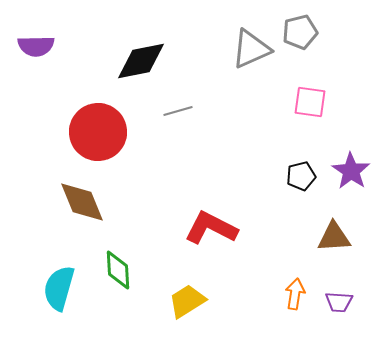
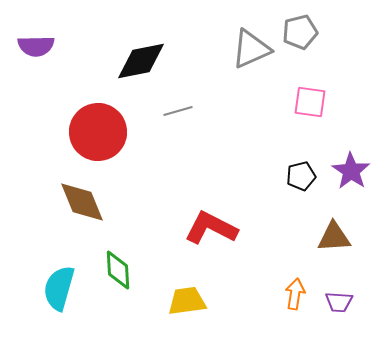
yellow trapezoid: rotated 24 degrees clockwise
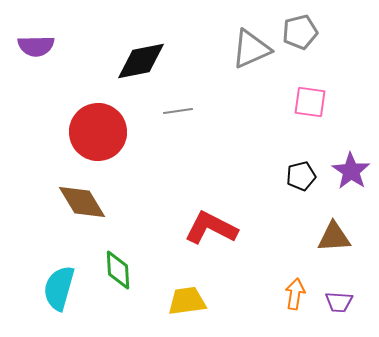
gray line: rotated 8 degrees clockwise
brown diamond: rotated 9 degrees counterclockwise
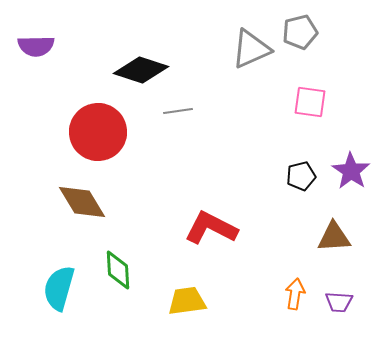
black diamond: moved 9 px down; rotated 30 degrees clockwise
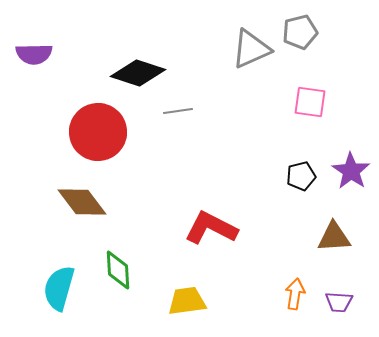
purple semicircle: moved 2 px left, 8 px down
black diamond: moved 3 px left, 3 px down
brown diamond: rotated 6 degrees counterclockwise
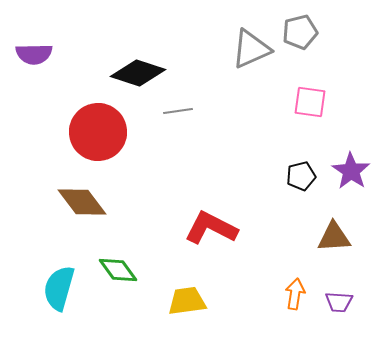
green diamond: rotated 33 degrees counterclockwise
